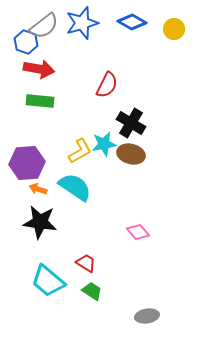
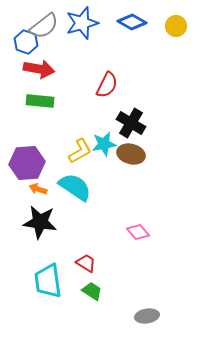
yellow circle: moved 2 px right, 3 px up
cyan trapezoid: rotated 42 degrees clockwise
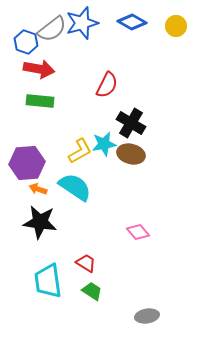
gray semicircle: moved 8 px right, 3 px down
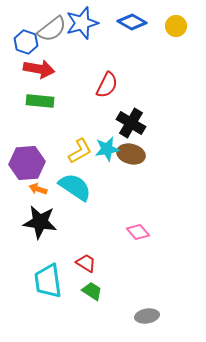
cyan star: moved 3 px right, 5 px down
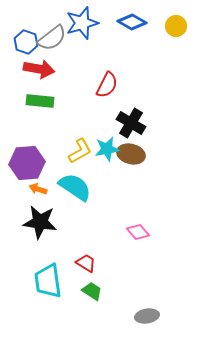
gray semicircle: moved 9 px down
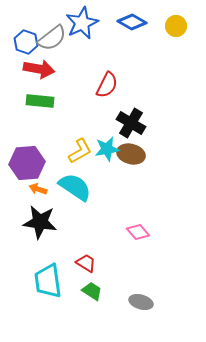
blue star: rotated 8 degrees counterclockwise
gray ellipse: moved 6 px left, 14 px up; rotated 25 degrees clockwise
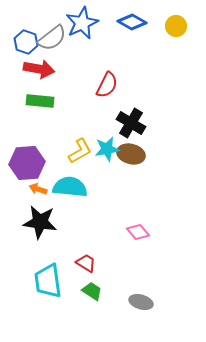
cyan semicircle: moved 5 px left; rotated 28 degrees counterclockwise
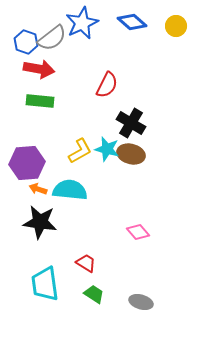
blue diamond: rotated 12 degrees clockwise
cyan star: rotated 25 degrees clockwise
cyan semicircle: moved 3 px down
cyan trapezoid: moved 3 px left, 3 px down
green trapezoid: moved 2 px right, 3 px down
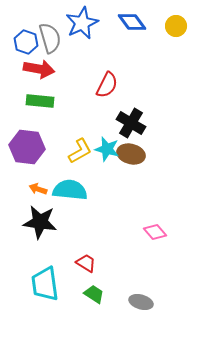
blue diamond: rotated 12 degrees clockwise
gray semicircle: moved 2 px left; rotated 68 degrees counterclockwise
purple hexagon: moved 16 px up; rotated 12 degrees clockwise
pink diamond: moved 17 px right
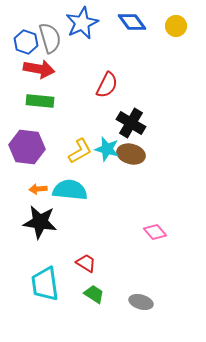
orange arrow: rotated 24 degrees counterclockwise
